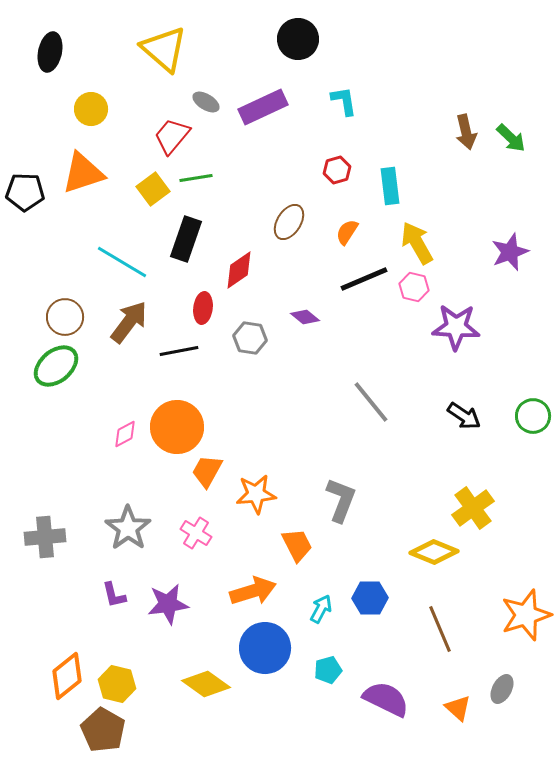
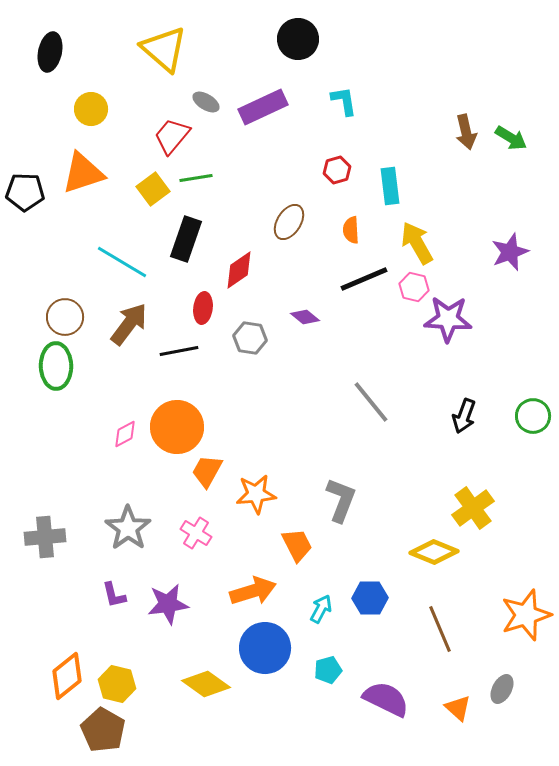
green arrow at (511, 138): rotated 12 degrees counterclockwise
orange semicircle at (347, 232): moved 4 px right, 2 px up; rotated 36 degrees counterclockwise
brown arrow at (129, 322): moved 2 px down
purple star at (456, 327): moved 8 px left, 8 px up
green ellipse at (56, 366): rotated 51 degrees counterclockwise
black arrow at (464, 416): rotated 76 degrees clockwise
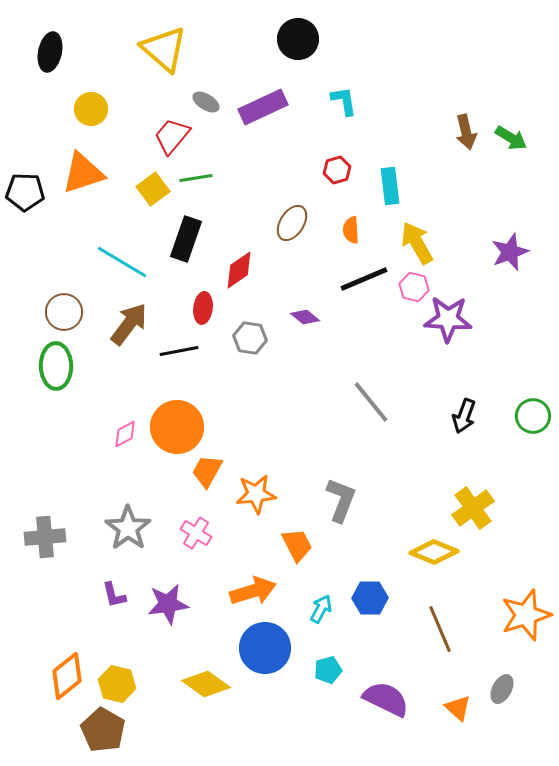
brown ellipse at (289, 222): moved 3 px right, 1 px down
brown circle at (65, 317): moved 1 px left, 5 px up
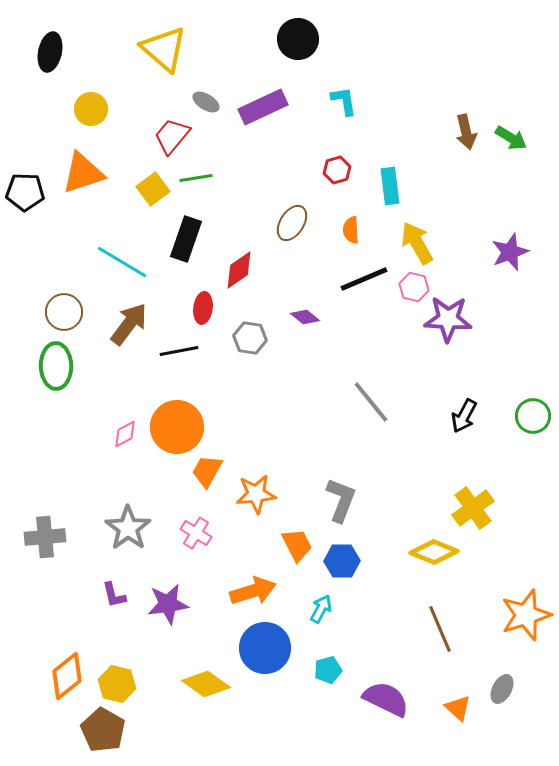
black arrow at (464, 416): rotated 8 degrees clockwise
blue hexagon at (370, 598): moved 28 px left, 37 px up
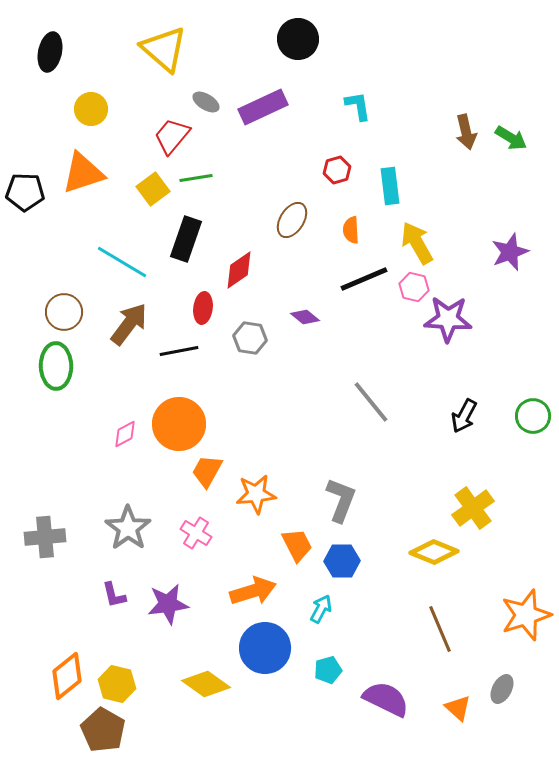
cyan L-shape at (344, 101): moved 14 px right, 5 px down
brown ellipse at (292, 223): moved 3 px up
orange circle at (177, 427): moved 2 px right, 3 px up
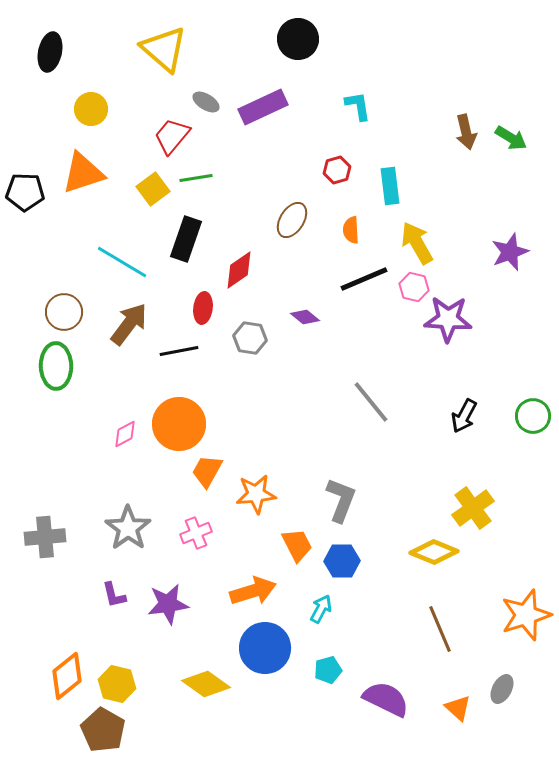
pink cross at (196, 533): rotated 36 degrees clockwise
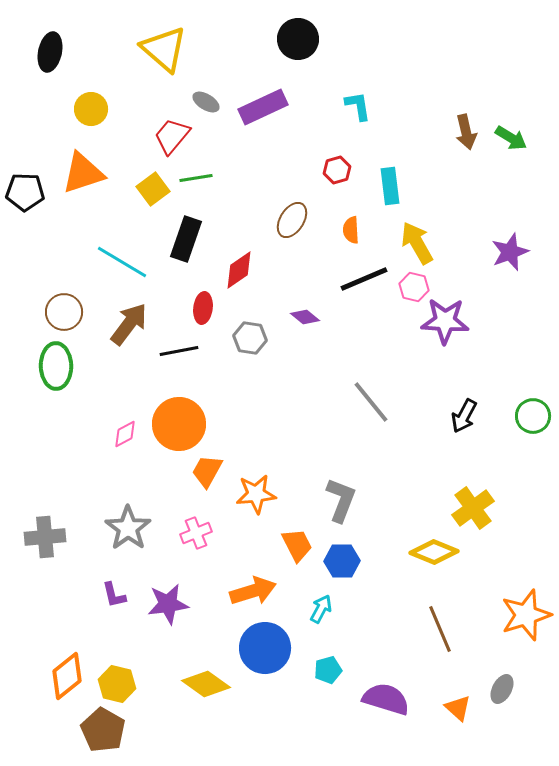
purple star at (448, 319): moved 3 px left, 2 px down
purple semicircle at (386, 699): rotated 9 degrees counterclockwise
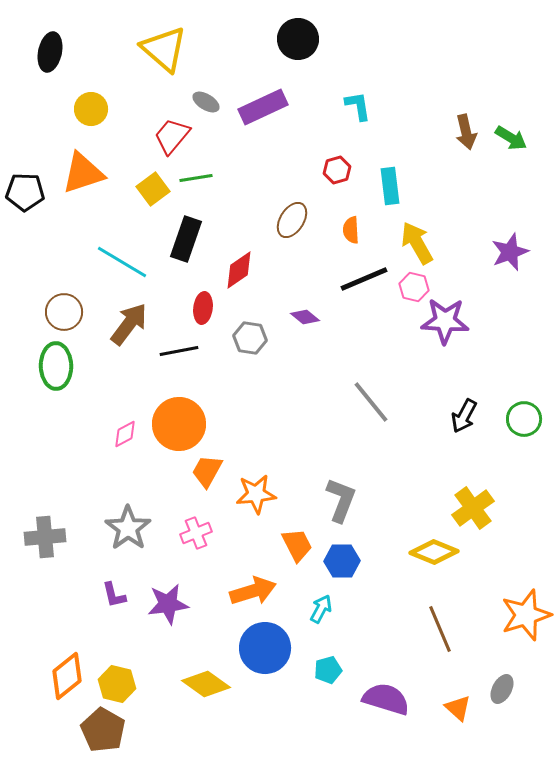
green circle at (533, 416): moved 9 px left, 3 px down
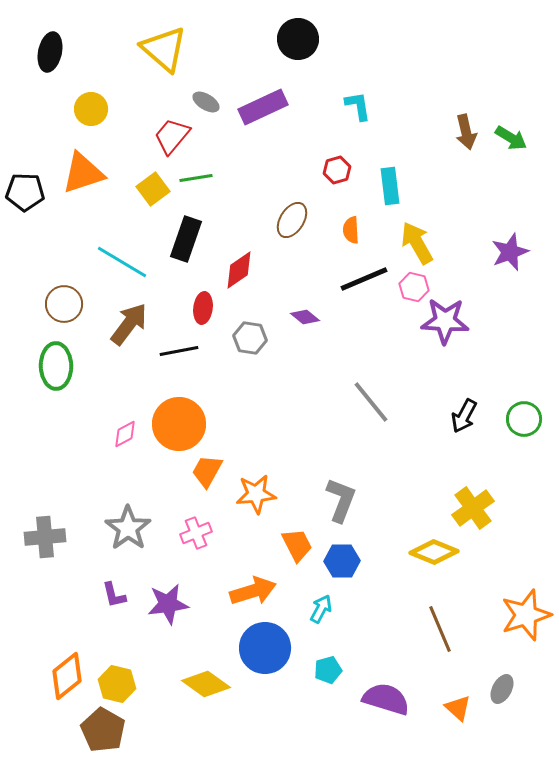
brown circle at (64, 312): moved 8 px up
